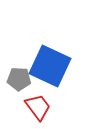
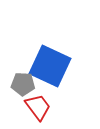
gray pentagon: moved 4 px right, 5 px down
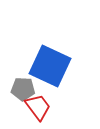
gray pentagon: moved 5 px down
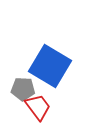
blue square: rotated 6 degrees clockwise
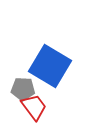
red trapezoid: moved 4 px left
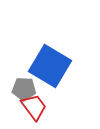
gray pentagon: moved 1 px right
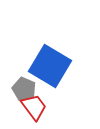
gray pentagon: rotated 20 degrees clockwise
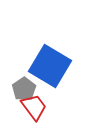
gray pentagon: rotated 15 degrees clockwise
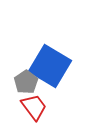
gray pentagon: moved 2 px right, 7 px up
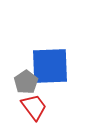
blue square: rotated 33 degrees counterclockwise
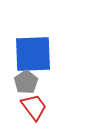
blue square: moved 17 px left, 12 px up
